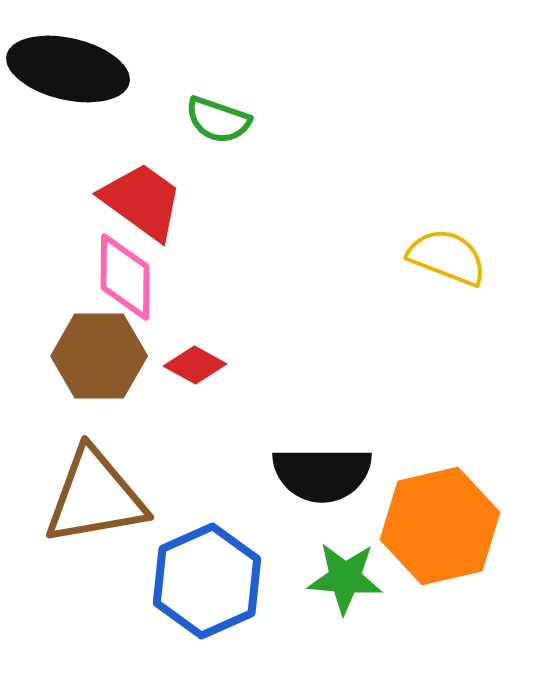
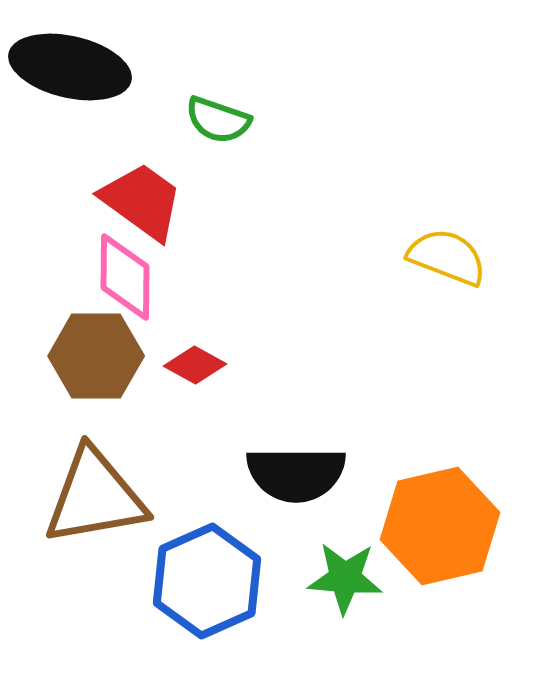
black ellipse: moved 2 px right, 2 px up
brown hexagon: moved 3 px left
black semicircle: moved 26 px left
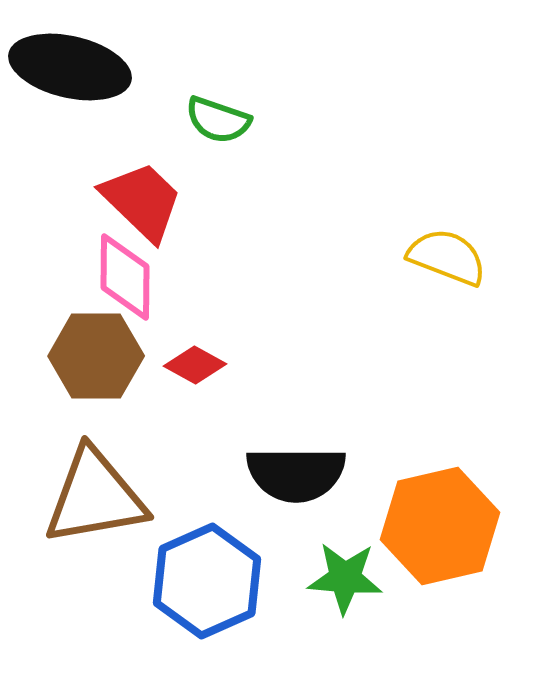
red trapezoid: rotated 8 degrees clockwise
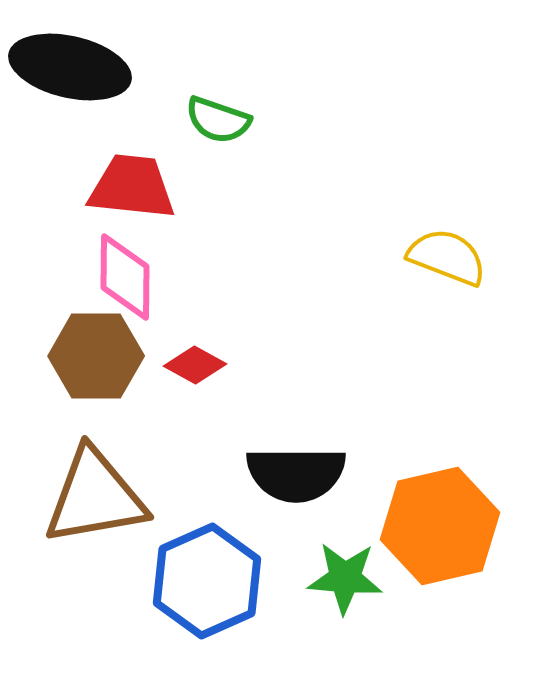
red trapezoid: moved 10 px left, 14 px up; rotated 38 degrees counterclockwise
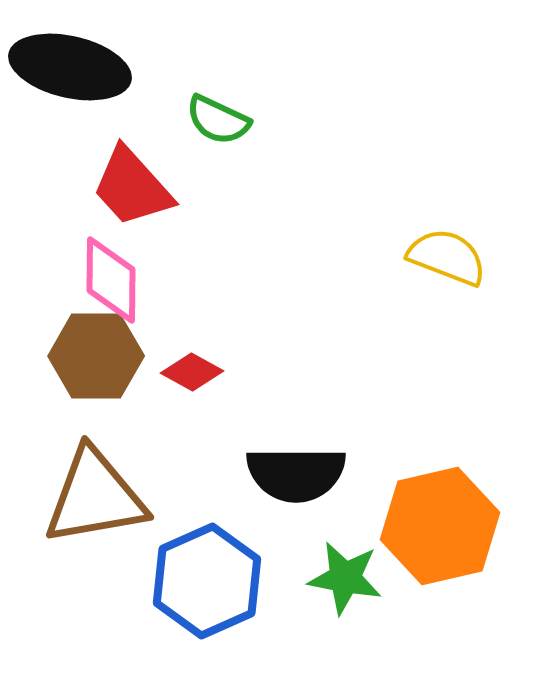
green semicircle: rotated 6 degrees clockwise
red trapezoid: rotated 138 degrees counterclockwise
pink diamond: moved 14 px left, 3 px down
red diamond: moved 3 px left, 7 px down
green star: rotated 6 degrees clockwise
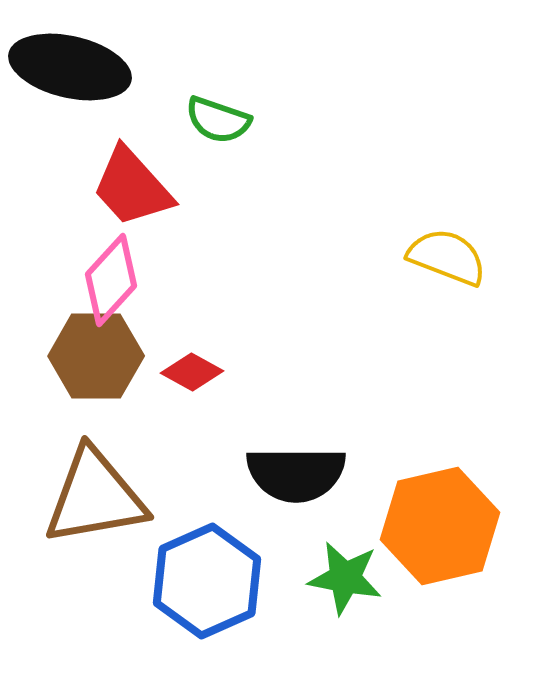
green semicircle: rotated 6 degrees counterclockwise
pink diamond: rotated 42 degrees clockwise
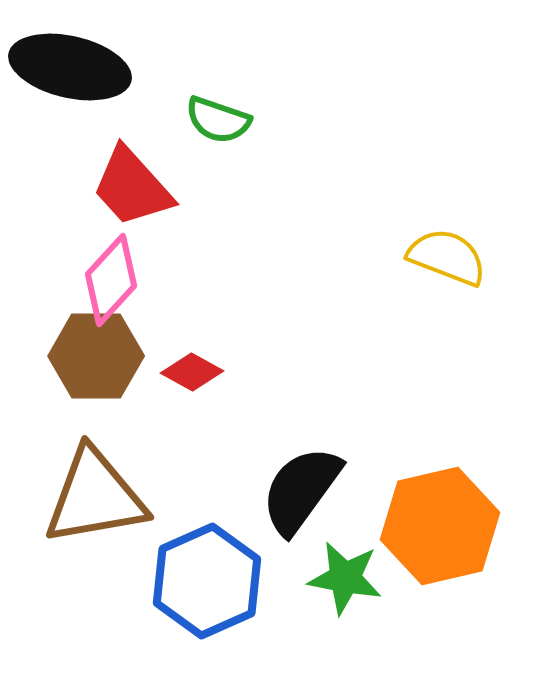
black semicircle: moved 5 px right, 16 px down; rotated 126 degrees clockwise
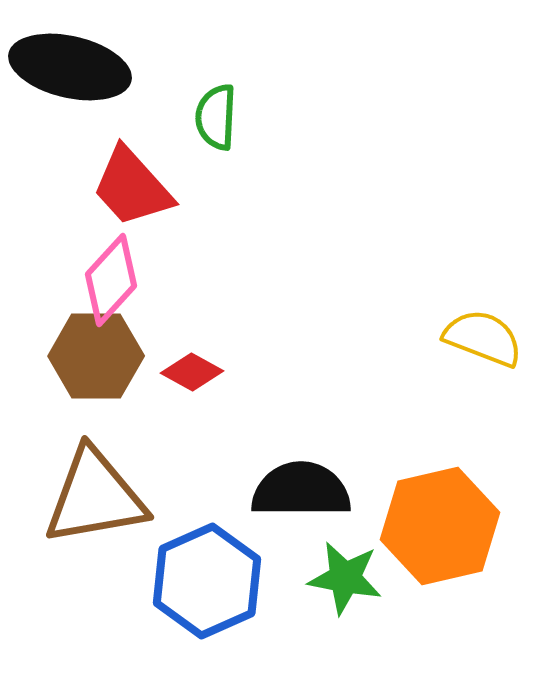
green semicircle: moved 2 px left, 3 px up; rotated 74 degrees clockwise
yellow semicircle: moved 36 px right, 81 px down
black semicircle: rotated 54 degrees clockwise
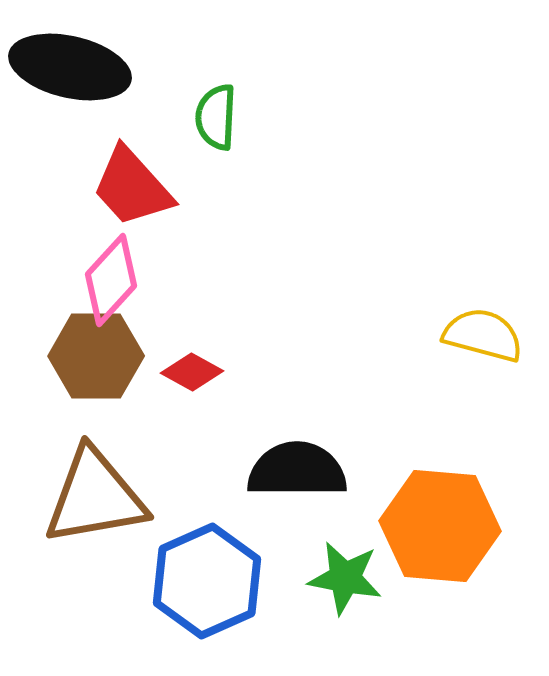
yellow semicircle: moved 3 px up; rotated 6 degrees counterclockwise
black semicircle: moved 4 px left, 20 px up
orange hexagon: rotated 18 degrees clockwise
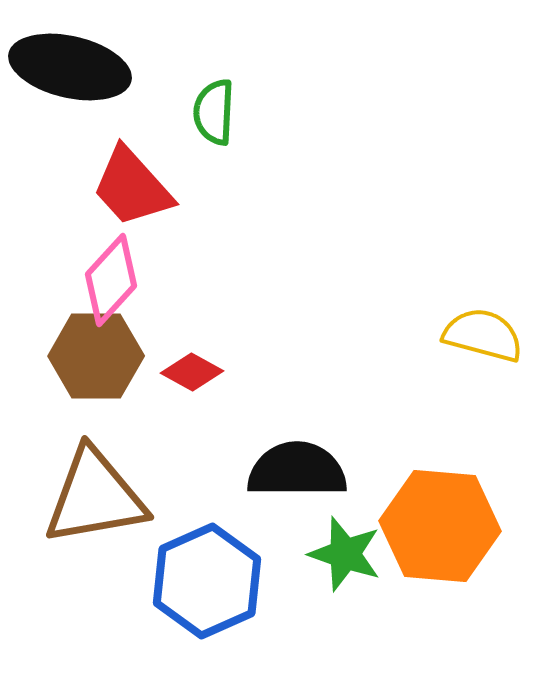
green semicircle: moved 2 px left, 5 px up
green star: moved 24 px up; rotated 8 degrees clockwise
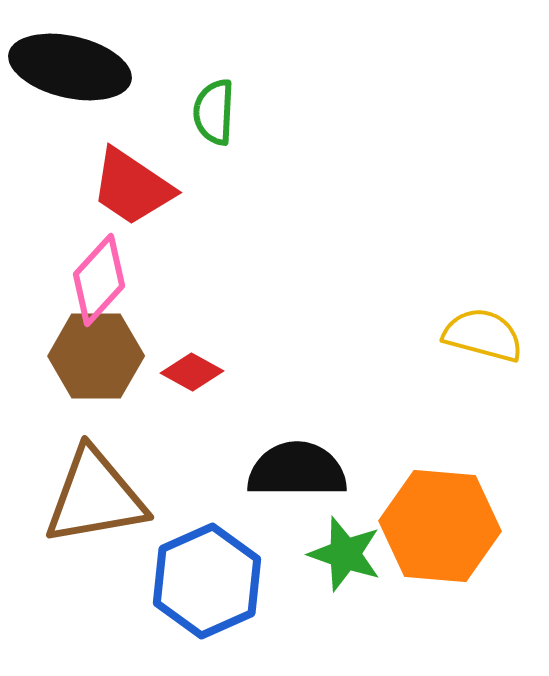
red trapezoid: rotated 14 degrees counterclockwise
pink diamond: moved 12 px left
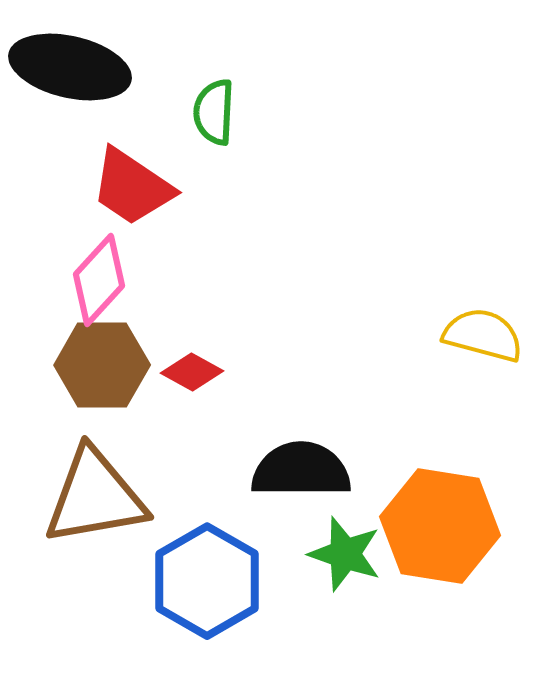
brown hexagon: moved 6 px right, 9 px down
black semicircle: moved 4 px right
orange hexagon: rotated 4 degrees clockwise
blue hexagon: rotated 6 degrees counterclockwise
